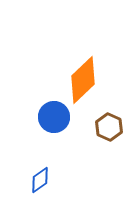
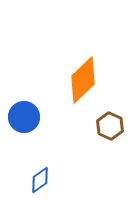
blue circle: moved 30 px left
brown hexagon: moved 1 px right, 1 px up
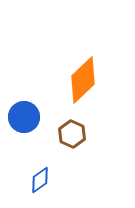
brown hexagon: moved 38 px left, 8 px down
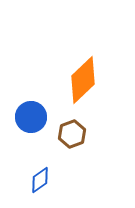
blue circle: moved 7 px right
brown hexagon: rotated 16 degrees clockwise
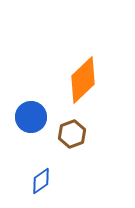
blue diamond: moved 1 px right, 1 px down
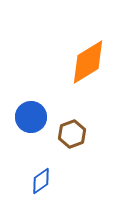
orange diamond: moved 5 px right, 18 px up; rotated 12 degrees clockwise
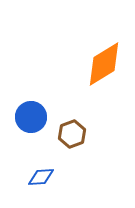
orange diamond: moved 16 px right, 2 px down
blue diamond: moved 4 px up; rotated 32 degrees clockwise
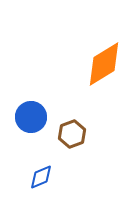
blue diamond: rotated 20 degrees counterclockwise
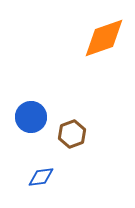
orange diamond: moved 26 px up; rotated 12 degrees clockwise
blue diamond: rotated 16 degrees clockwise
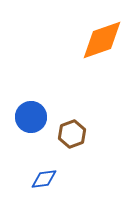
orange diamond: moved 2 px left, 2 px down
blue diamond: moved 3 px right, 2 px down
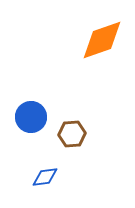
brown hexagon: rotated 16 degrees clockwise
blue diamond: moved 1 px right, 2 px up
